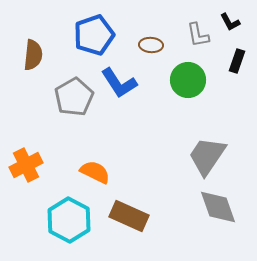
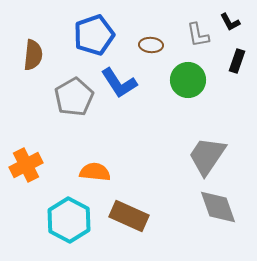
orange semicircle: rotated 20 degrees counterclockwise
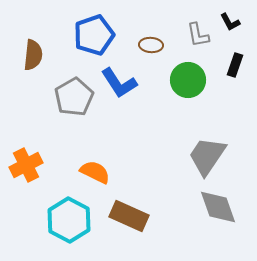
black rectangle: moved 2 px left, 4 px down
orange semicircle: rotated 20 degrees clockwise
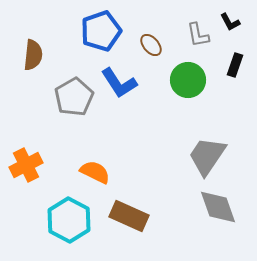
blue pentagon: moved 7 px right, 4 px up
brown ellipse: rotated 45 degrees clockwise
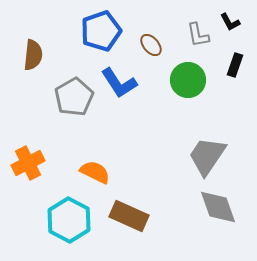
orange cross: moved 2 px right, 2 px up
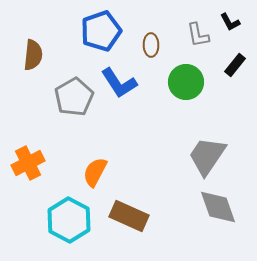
brown ellipse: rotated 40 degrees clockwise
black rectangle: rotated 20 degrees clockwise
green circle: moved 2 px left, 2 px down
orange semicircle: rotated 88 degrees counterclockwise
